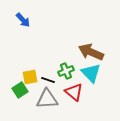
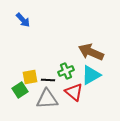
cyan triangle: moved 2 px down; rotated 45 degrees clockwise
black line: rotated 16 degrees counterclockwise
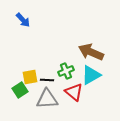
black line: moved 1 px left
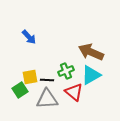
blue arrow: moved 6 px right, 17 px down
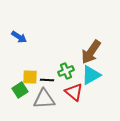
blue arrow: moved 10 px left; rotated 14 degrees counterclockwise
brown arrow: rotated 80 degrees counterclockwise
yellow square: rotated 14 degrees clockwise
gray triangle: moved 3 px left
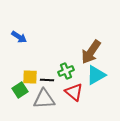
cyan triangle: moved 5 px right
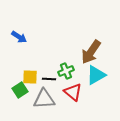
black line: moved 2 px right, 1 px up
red triangle: moved 1 px left
